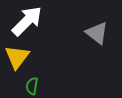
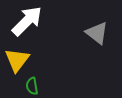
yellow triangle: moved 3 px down
green semicircle: rotated 18 degrees counterclockwise
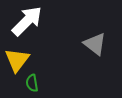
gray triangle: moved 2 px left, 11 px down
green semicircle: moved 3 px up
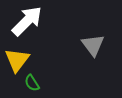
gray triangle: moved 2 px left, 1 px down; rotated 15 degrees clockwise
green semicircle: rotated 24 degrees counterclockwise
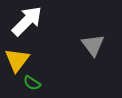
green semicircle: rotated 24 degrees counterclockwise
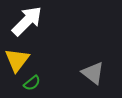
gray triangle: moved 28 px down; rotated 15 degrees counterclockwise
green semicircle: rotated 72 degrees counterclockwise
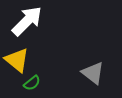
yellow triangle: rotated 28 degrees counterclockwise
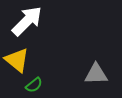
gray triangle: moved 3 px right, 1 px down; rotated 40 degrees counterclockwise
green semicircle: moved 2 px right, 2 px down
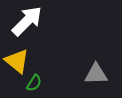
yellow triangle: moved 1 px down
green semicircle: moved 2 px up; rotated 18 degrees counterclockwise
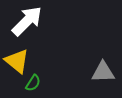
gray triangle: moved 7 px right, 2 px up
green semicircle: moved 1 px left
